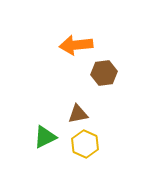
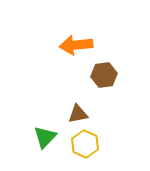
brown hexagon: moved 2 px down
green triangle: rotated 20 degrees counterclockwise
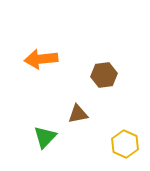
orange arrow: moved 35 px left, 14 px down
yellow hexagon: moved 40 px right
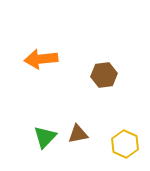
brown triangle: moved 20 px down
